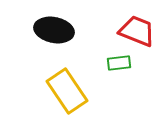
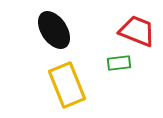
black ellipse: rotated 45 degrees clockwise
yellow rectangle: moved 6 px up; rotated 12 degrees clockwise
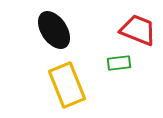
red trapezoid: moved 1 px right, 1 px up
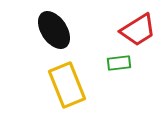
red trapezoid: rotated 126 degrees clockwise
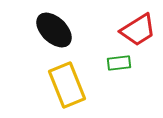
black ellipse: rotated 12 degrees counterclockwise
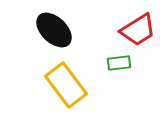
yellow rectangle: moved 1 px left; rotated 15 degrees counterclockwise
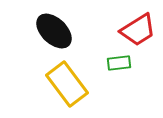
black ellipse: moved 1 px down
yellow rectangle: moved 1 px right, 1 px up
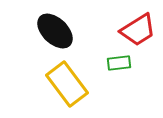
black ellipse: moved 1 px right
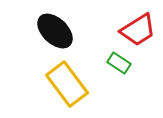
green rectangle: rotated 40 degrees clockwise
